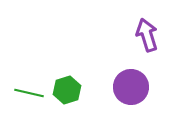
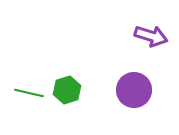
purple arrow: moved 4 px right, 1 px down; rotated 124 degrees clockwise
purple circle: moved 3 px right, 3 px down
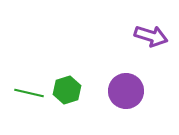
purple circle: moved 8 px left, 1 px down
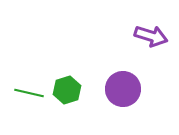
purple circle: moved 3 px left, 2 px up
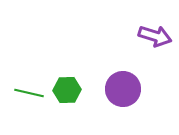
purple arrow: moved 4 px right
green hexagon: rotated 16 degrees clockwise
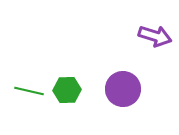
green line: moved 2 px up
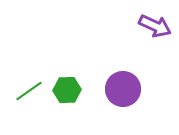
purple arrow: moved 10 px up; rotated 8 degrees clockwise
green line: rotated 48 degrees counterclockwise
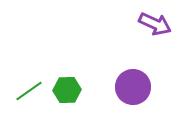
purple arrow: moved 2 px up
purple circle: moved 10 px right, 2 px up
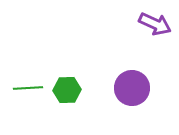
purple circle: moved 1 px left, 1 px down
green line: moved 1 px left, 3 px up; rotated 32 degrees clockwise
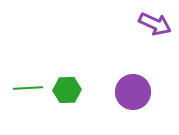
purple circle: moved 1 px right, 4 px down
